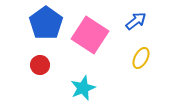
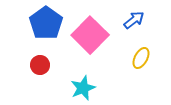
blue arrow: moved 2 px left, 1 px up
pink square: rotated 12 degrees clockwise
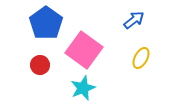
pink square: moved 6 px left, 15 px down; rotated 9 degrees counterclockwise
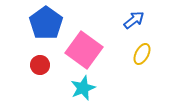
yellow ellipse: moved 1 px right, 4 px up
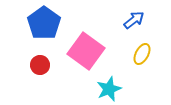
blue pentagon: moved 2 px left
pink square: moved 2 px right, 1 px down
cyan star: moved 26 px right, 1 px down
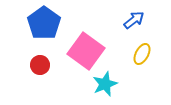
cyan star: moved 4 px left, 5 px up
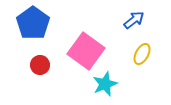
blue pentagon: moved 11 px left
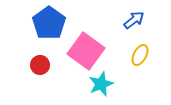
blue pentagon: moved 16 px right
yellow ellipse: moved 2 px left, 1 px down
cyan star: moved 4 px left
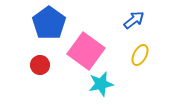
cyan star: rotated 10 degrees clockwise
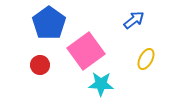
pink square: rotated 18 degrees clockwise
yellow ellipse: moved 6 px right, 4 px down
cyan star: rotated 15 degrees clockwise
